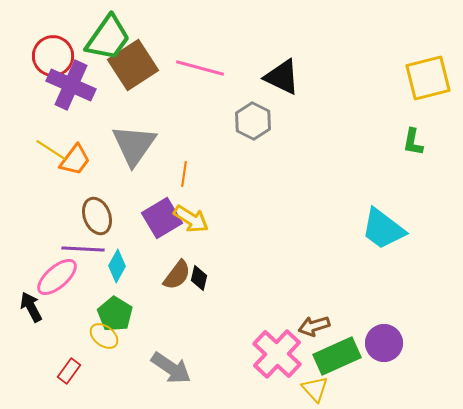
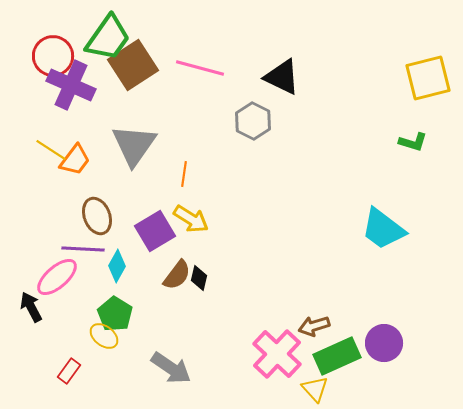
green L-shape: rotated 84 degrees counterclockwise
purple square: moved 7 px left, 13 px down
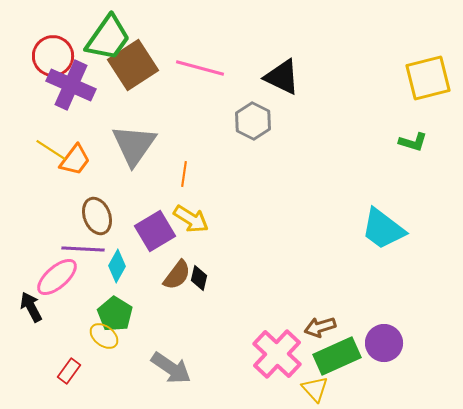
brown arrow: moved 6 px right, 1 px down
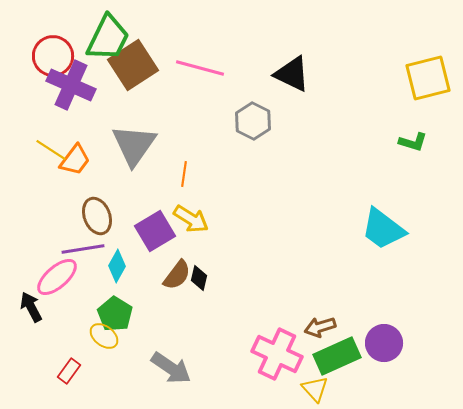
green trapezoid: rotated 9 degrees counterclockwise
black triangle: moved 10 px right, 3 px up
purple line: rotated 12 degrees counterclockwise
pink cross: rotated 18 degrees counterclockwise
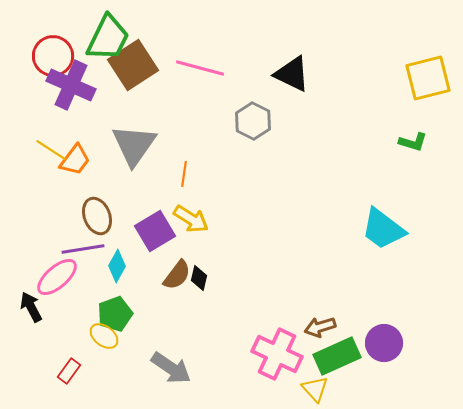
green pentagon: rotated 20 degrees clockwise
